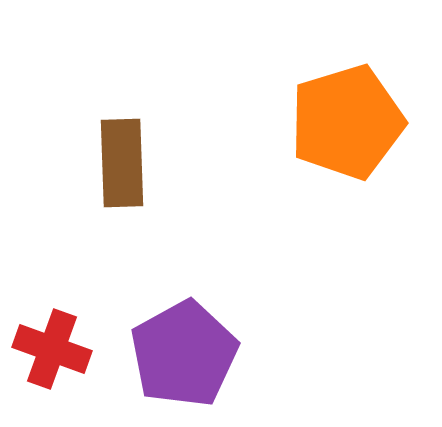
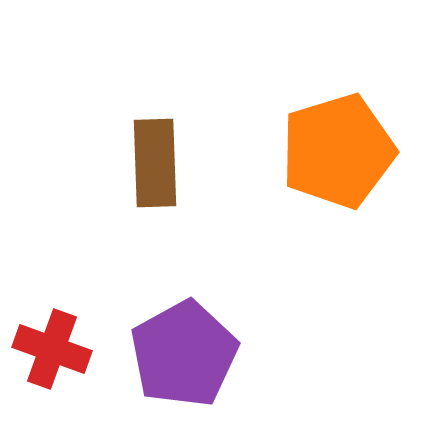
orange pentagon: moved 9 px left, 29 px down
brown rectangle: moved 33 px right
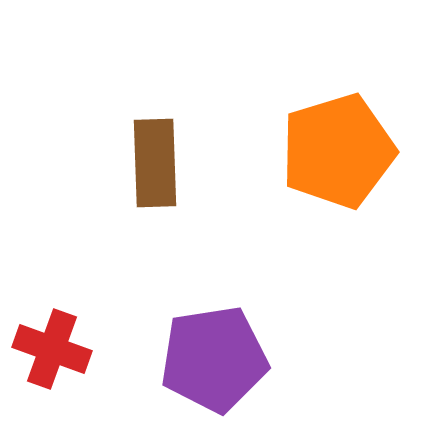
purple pentagon: moved 30 px right, 5 px down; rotated 20 degrees clockwise
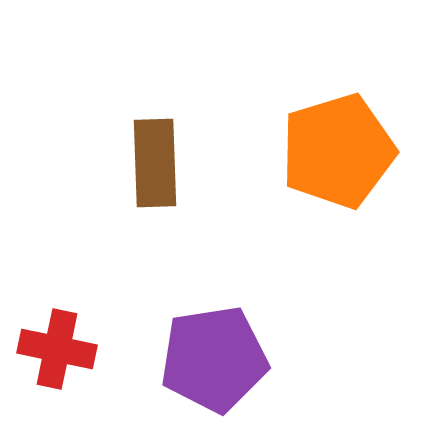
red cross: moved 5 px right; rotated 8 degrees counterclockwise
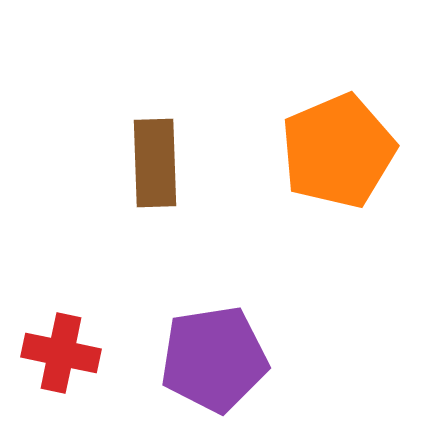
orange pentagon: rotated 6 degrees counterclockwise
red cross: moved 4 px right, 4 px down
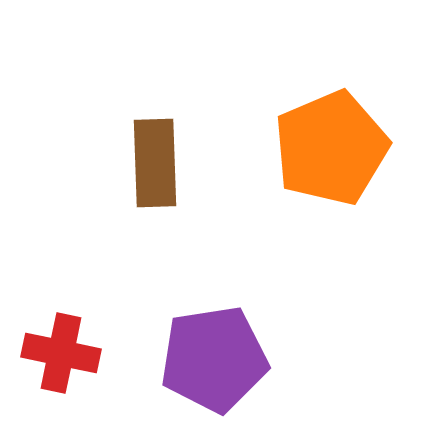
orange pentagon: moved 7 px left, 3 px up
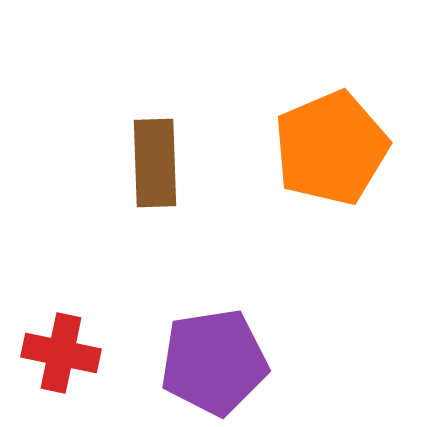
purple pentagon: moved 3 px down
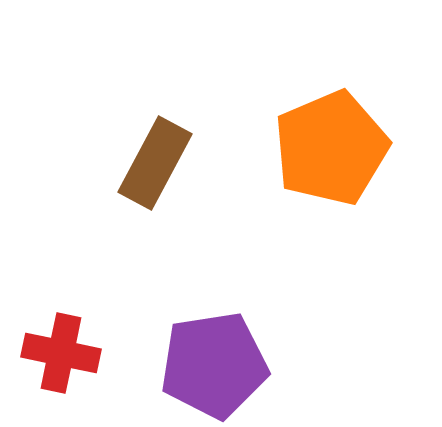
brown rectangle: rotated 30 degrees clockwise
purple pentagon: moved 3 px down
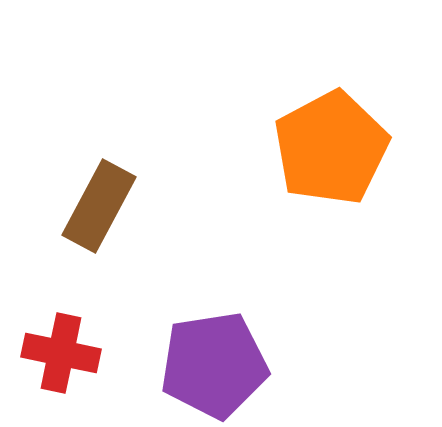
orange pentagon: rotated 5 degrees counterclockwise
brown rectangle: moved 56 px left, 43 px down
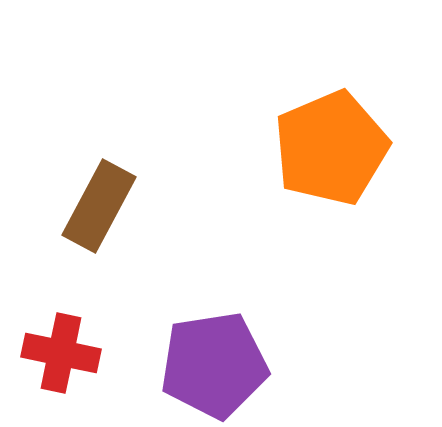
orange pentagon: rotated 5 degrees clockwise
